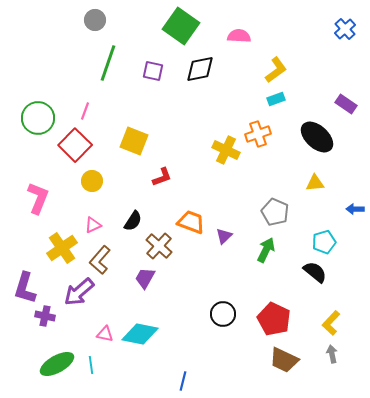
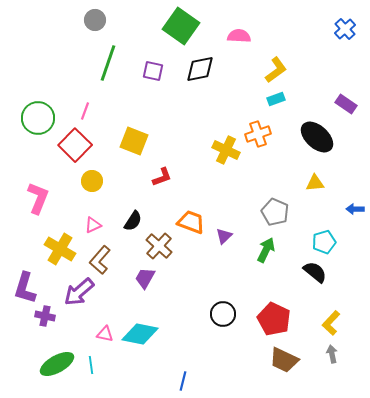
yellow cross at (62, 248): moved 2 px left, 1 px down; rotated 24 degrees counterclockwise
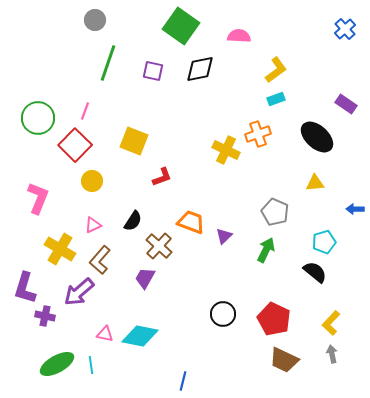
cyan diamond at (140, 334): moved 2 px down
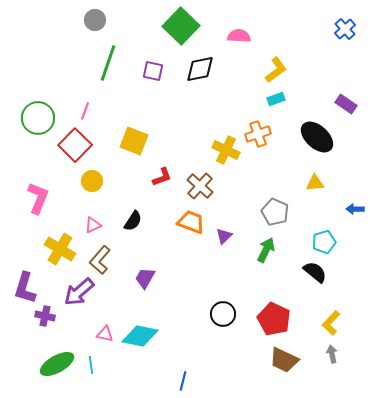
green square at (181, 26): rotated 9 degrees clockwise
brown cross at (159, 246): moved 41 px right, 60 px up
